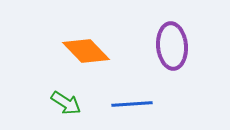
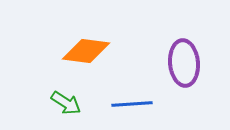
purple ellipse: moved 12 px right, 17 px down
orange diamond: rotated 39 degrees counterclockwise
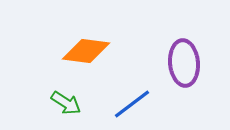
blue line: rotated 33 degrees counterclockwise
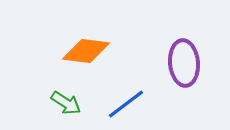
blue line: moved 6 px left
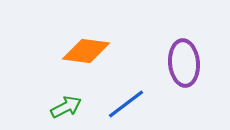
green arrow: moved 4 px down; rotated 60 degrees counterclockwise
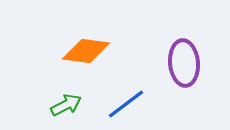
green arrow: moved 2 px up
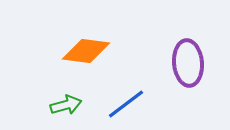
purple ellipse: moved 4 px right
green arrow: rotated 12 degrees clockwise
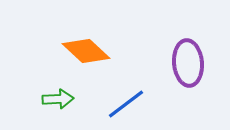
orange diamond: rotated 36 degrees clockwise
green arrow: moved 8 px left, 6 px up; rotated 12 degrees clockwise
